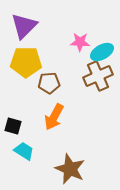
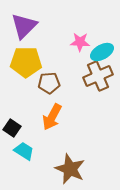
orange arrow: moved 2 px left
black square: moved 1 px left, 2 px down; rotated 18 degrees clockwise
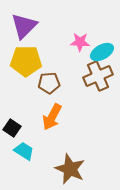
yellow pentagon: moved 1 px up
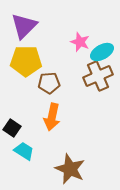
pink star: rotated 18 degrees clockwise
orange arrow: rotated 16 degrees counterclockwise
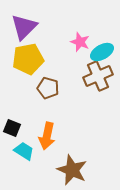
purple triangle: moved 1 px down
yellow pentagon: moved 2 px right, 2 px up; rotated 12 degrees counterclockwise
brown pentagon: moved 1 px left, 5 px down; rotated 20 degrees clockwise
orange arrow: moved 5 px left, 19 px down
black square: rotated 12 degrees counterclockwise
brown star: moved 2 px right, 1 px down
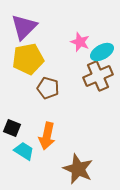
brown star: moved 6 px right, 1 px up
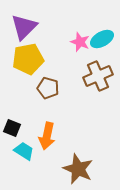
cyan ellipse: moved 13 px up
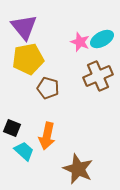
purple triangle: rotated 24 degrees counterclockwise
cyan trapezoid: rotated 10 degrees clockwise
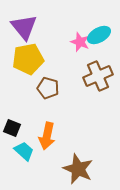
cyan ellipse: moved 3 px left, 4 px up
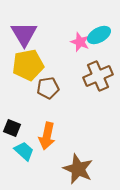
purple triangle: moved 7 px down; rotated 8 degrees clockwise
yellow pentagon: moved 6 px down
brown pentagon: rotated 25 degrees counterclockwise
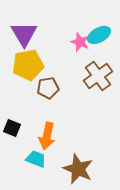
brown cross: rotated 12 degrees counterclockwise
cyan trapezoid: moved 12 px right, 8 px down; rotated 20 degrees counterclockwise
